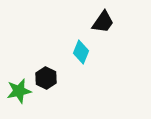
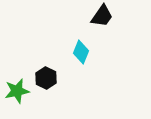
black trapezoid: moved 1 px left, 6 px up
green star: moved 2 px left
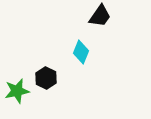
black trapezoid: moved 2 px left
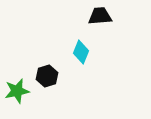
black trapezoid: rotated 130 degrees counterclockwise
black hexagon: moved 1 px right, 2 px up; rotated 15 degrees clockwise
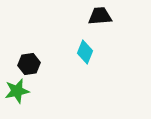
cyan diamond: moved 4 px right
black hexagon: moved 18 px left, 12 px up; rotated 10 degrees clockwise
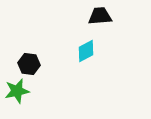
cyan diamond: moved 1 px right, 1 px up; rotated 40 degrees clockwise
black hexagon: rotated 15 degrees clockwise
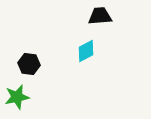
green star: moved 6 px down
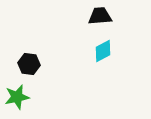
cyan diamond: moved 17 px right
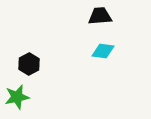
cyan diamond: rotated 35 degrees clockwise
black hexagon: rotated 25 degrees clockwise
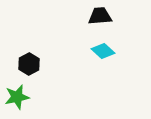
cyan diamond: rotated 35 degrees clockwise
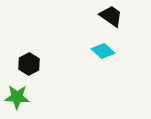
black trapezoid: moved 11 px right; rotated 40 degrees clockwise
green star: rotated 15 degrees clockwise
